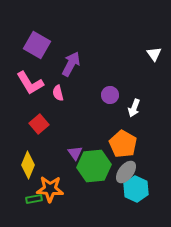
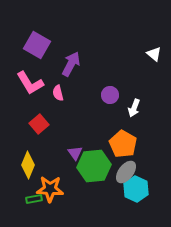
white triangle: rotated 14 degrees counterclockwise
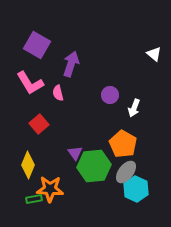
purple arrow: rotated 10 degrees counterclockwise
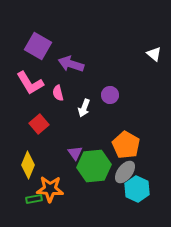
purple square: moved 1 px right, 1 px down
purple arrow: rotated 90 degrees counterclockwise
white arrow: moved 50 px left
orange pentagon: moved 3 px right, 1 px down
gray ellipse: moved 1 px left
cyan hexagon: moved 1 px right
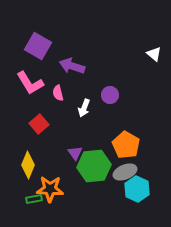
purple arrow: moved 1 px right, 2 px down
gray ellipse: rotated 30 degrees clockwise
